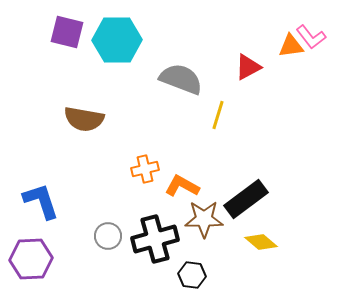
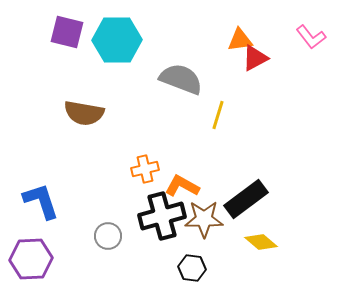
orange triangle: moved 51 px left, 6 px up
red triangle: moved 7 px right, 9 px up
brown semicircle: moved 6 px up
black cross: moved 7 px right, 23 px up
black hexagon: moved 7 px up
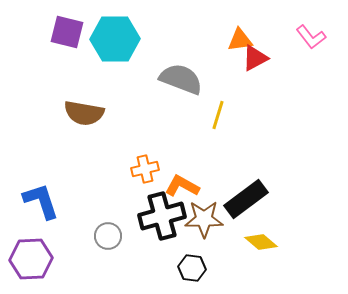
cyan hexagon: moved 2 px left, 1 px up
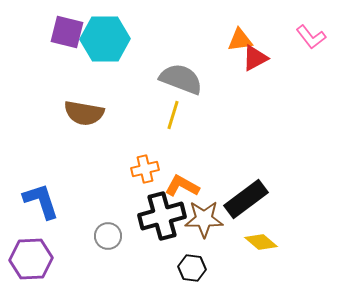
cyan hexagon: moved 10 px left
yellow line: moved 45 px left
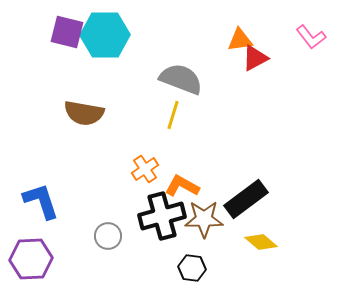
cyan hexagon: moved 4 px up
orange cross: rotated 20 degrees counterclockwise
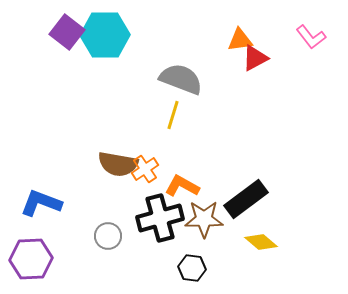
purple square: rotated 24 degrees clockwise
brown semicircle: moved 34 px right, 51 px down
blue L-shape: moved 2 px down; rotated 51 degrees counterclockwise
black cross: moved 2 px left, 2 px down
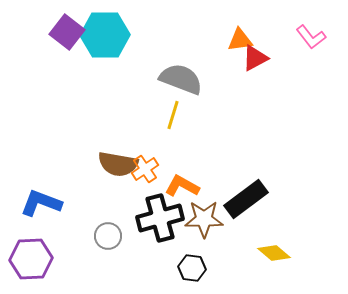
yellow diamond: moved 13 px right, 11 px down
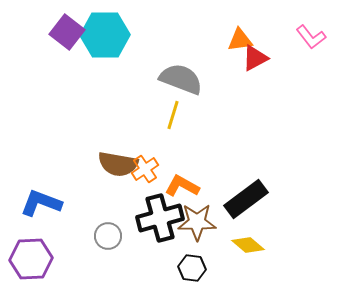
brown star: moved 7 px left, 3 px down
yellow diamond: moved 26 px left, 8 px up
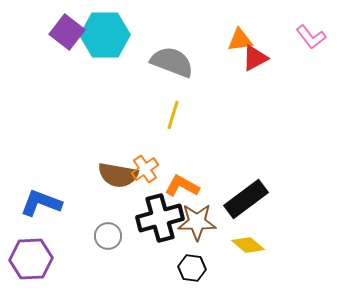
gray semicircle: moved 9 px left, 17 px up
brown semicircle: moved 11 px down
